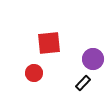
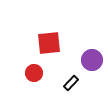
purple circle: moved 1 px left, 1 px down
black rectangle: moved 12 px left
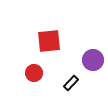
red square: moved 2 px up
purple circle: moved 1 px right
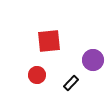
red circle: moved 3 px right, 2 px down
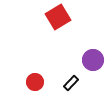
red square: moved 9 px right, 24 px up; rotated 25 degrees counterclockwise
red circle: moved 2 px left, 7 px down
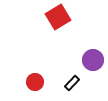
black rectangle: moved 1 px right
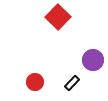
red square: rotated 15 degrees counterclockwise
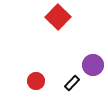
purple circle: moved 5 px down
red circle: moved 1 px right, 1 px up
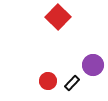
red circle: moved 12 px right
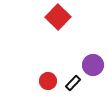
black rectangle: moved 1 px right
